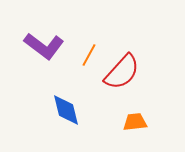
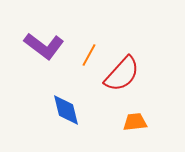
red semicircle: moved 2 px down
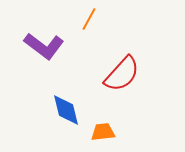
orange line: moved 36 px up
orange trapezoid: moved 32 px left, 10 px down
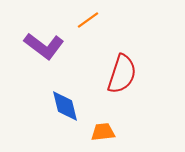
orange line: moved 1 px left, 1 px down; rotated 25 degrees clockwise
red semicircle: rotated 24 degrees counterclockwise
blue diamond: moved 1 px left, 4 px up
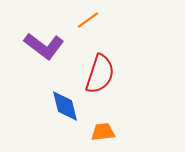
red semicircle: moved 22 px left
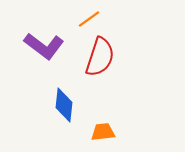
orange line: moved 1 px right, 1 px up
red semicircle: moved 17 px up
blue diamond: moved 1 px left, 1 px up; rotated 20 degrees clockwise
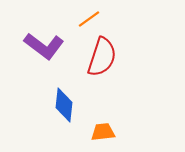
red semicircle: moved 2 px right
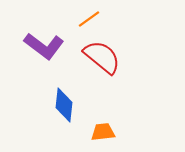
red semicircle: rotated 69 degrees counterclockwise
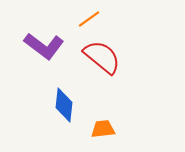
orange trapezoid: moved 3 px up
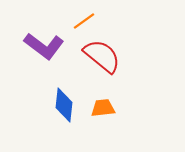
orange line: moved 5 px left, 2 px down
red semicircle: moved 1 px up
orange trapezoid: moved 21 px up
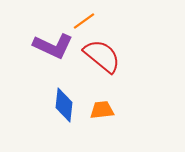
purple L-shape: moved 9 px right; rotated 12 degrees counterclockwise
orange trapezoid: moved 1 px left, 2 px down
